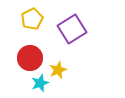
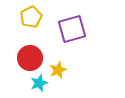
yellow pentagon: moved 1 px left, 2 px up
purple square: rotated 16 degrees clockwise
cyan star: moved 1 px left
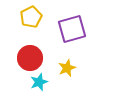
yellow star: moved 9 px right, 2 px up
cyan star: moved 1 px up
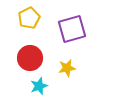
yellow pentagon: moved 2 px left, 1 px down
yellow star: rotated 12 degrees clockwise
cyan star: moved 4 px down
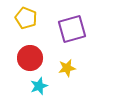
yellow pentagon: moved 3 px left; rotated 25 degrees counterclockwise
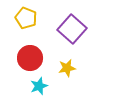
purple square: rotated 32 degrees counterclockwise
